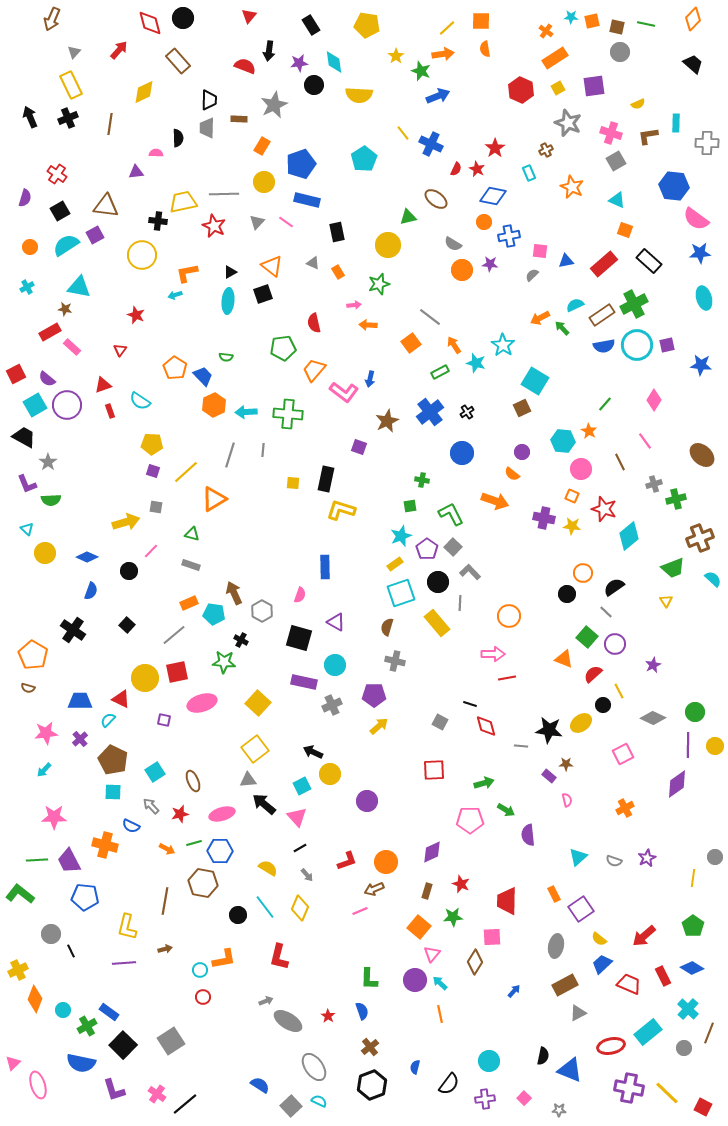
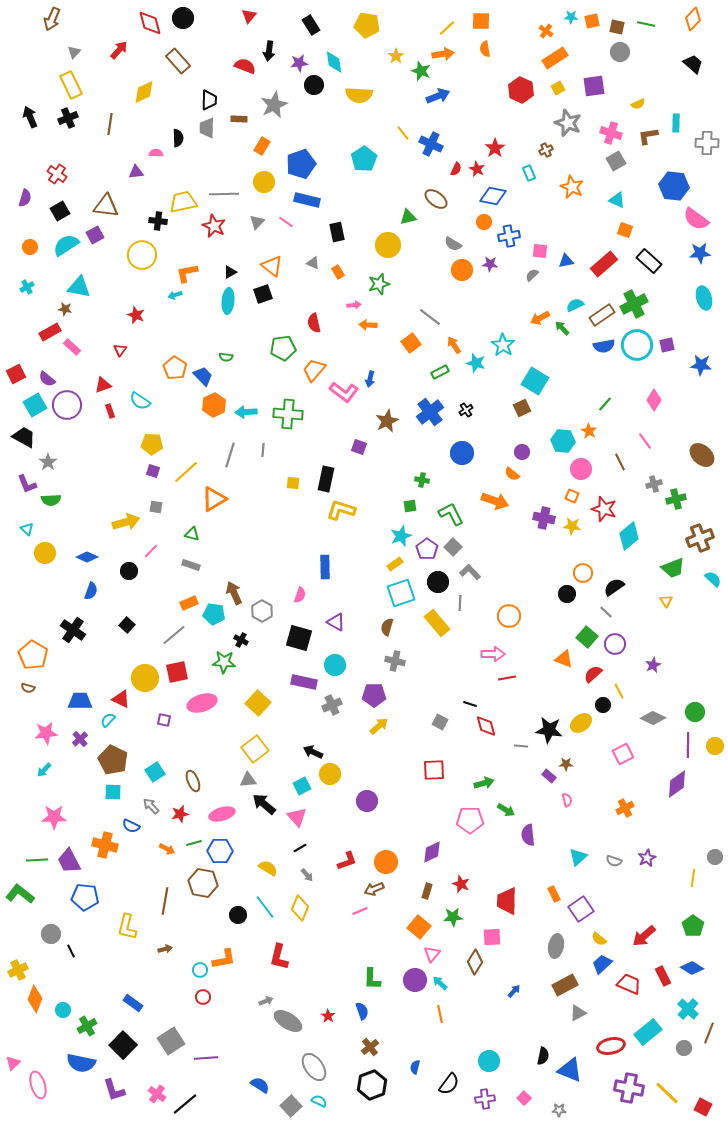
black cross at (467, 412): moved 1 px left, 2 px up
purple line at (124, 963): moved 82 px right, 95 px down
green L-shape at (369, 979): moved 3 px right
blue rectangle at (109, 1012): moved 24 px right, 9 px up
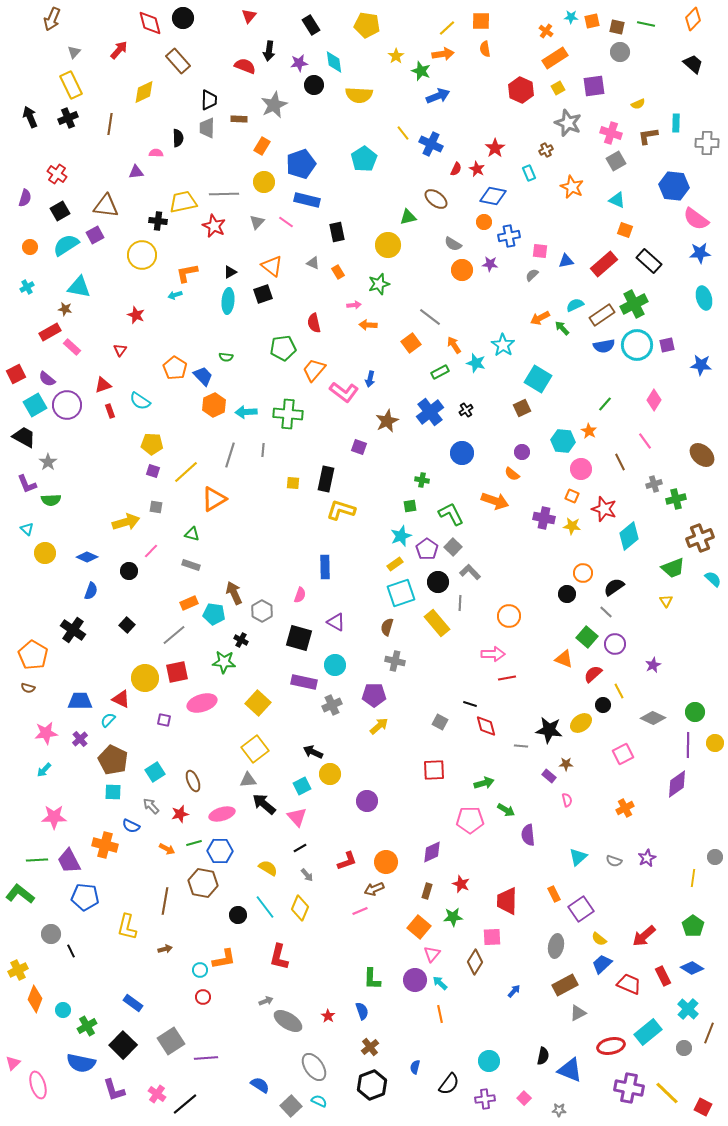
cyan square at (535, 381): moved 3 px right, 2 px up
yellow circle at (715, 746): moved 3 px up
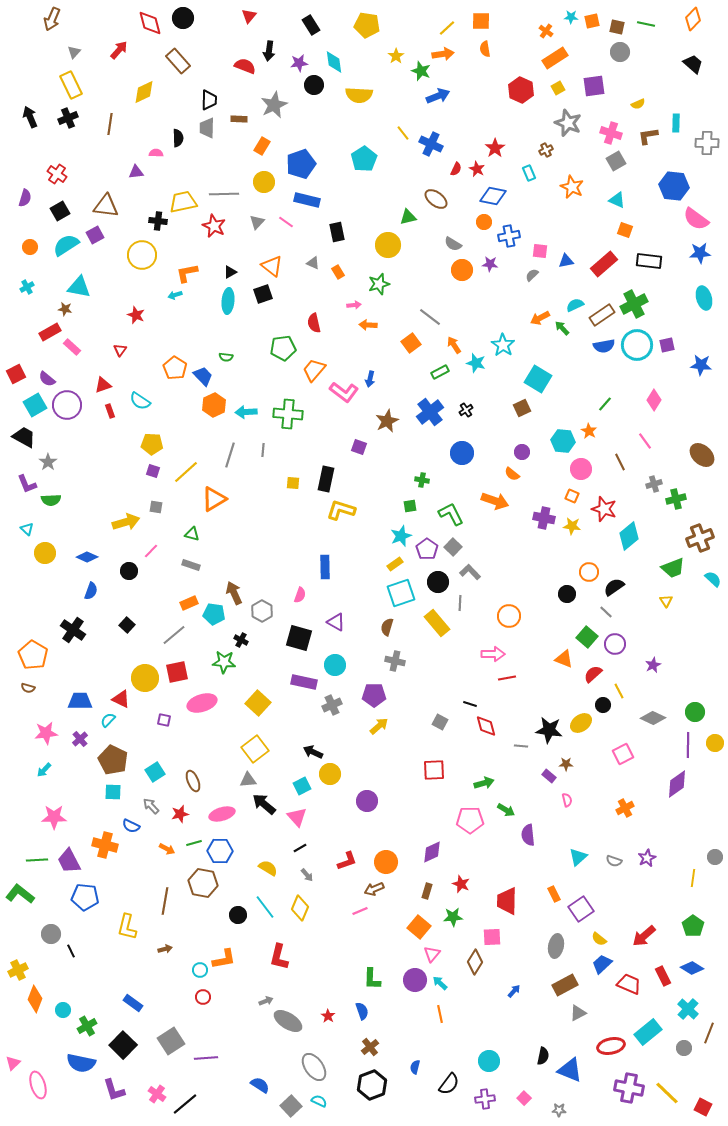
black rectangle at (649, 261): rotated 35 degrees counterclockwise
orange circle at (583, 573): moved 6 px right, 1 px up
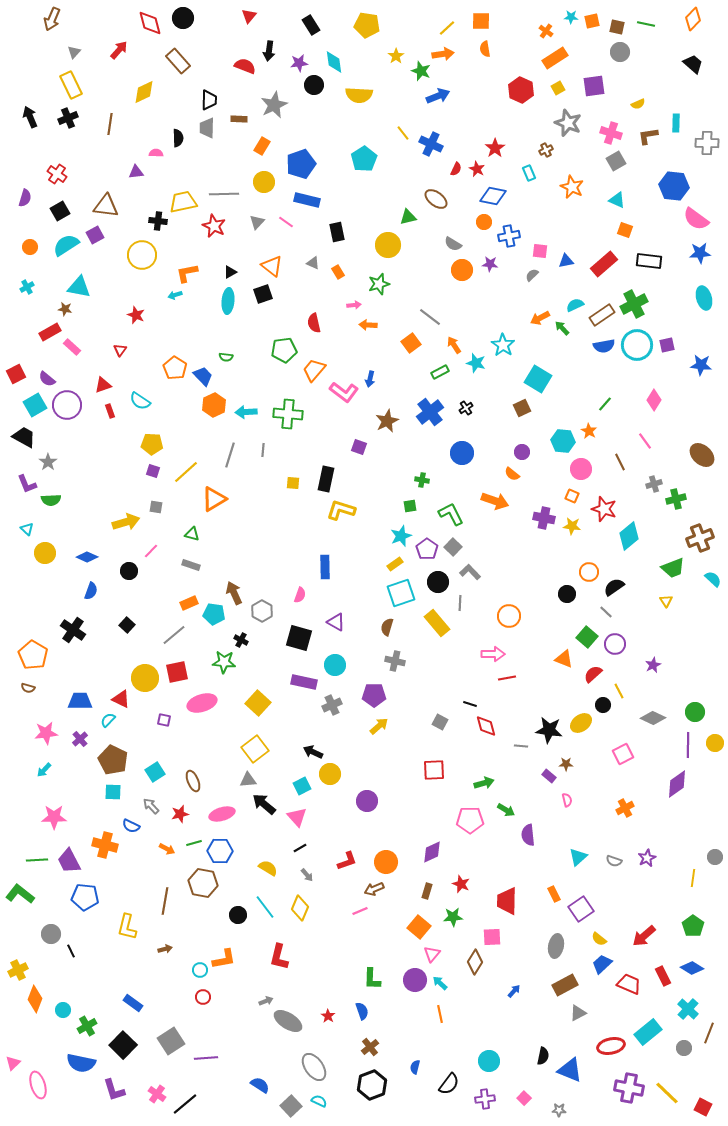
green pentagon at (283, 348): moved 1 px right, 2 px down
black cross at (466, 410): moved 2 px up
